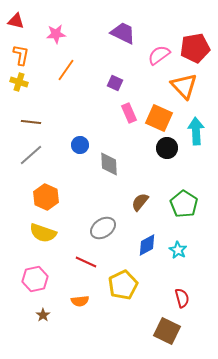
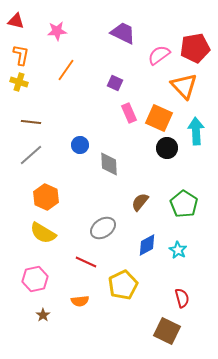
pink star: moved 1 px right, 3 px up
yellow semicircle: rotated 12 degrees clockwise
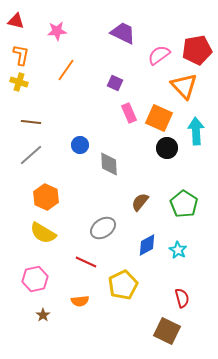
red pentagon: moved 2 px right, 2 px down
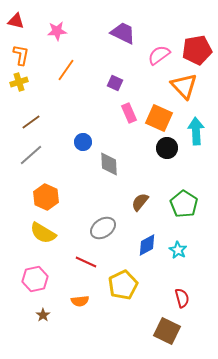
yellow cross: rotated 36 degrees counterclockwise
brown line: rotated 42 degrees counterclockwise
blue circle: moved 3 px right, 3 px up
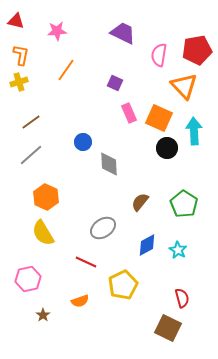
pink semicircle: rotated 45 degrees counterclockwise
cyan arrow: moved 2 px left
yellow semicircle: rotated 28 degrees clockwise
pink hexagon: moved 7 px left
orange semicircle: rotated 12 degrees counterclockwise
brown square: moved 1 px right, 3 px up
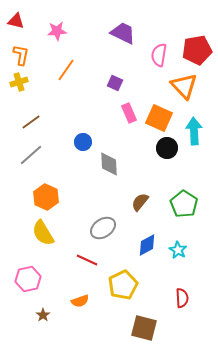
red line: moved 1 px right, 2 px up
red semicircle: rotated 12 degrees clockwise
brown square: moved 24 px left; rotated 12 degrees counterclockwise
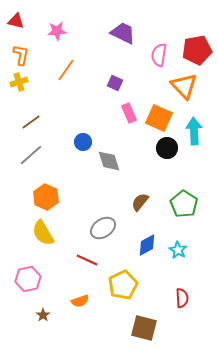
gray diamond: moved 3 px up; rotated 15 degrees counterclockwise
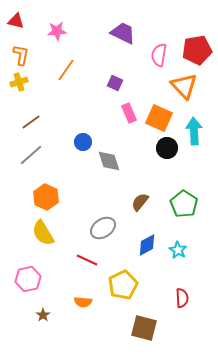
orange semicircle: moved 3 px right, 1 px down; rotated 24 degrees clockwise
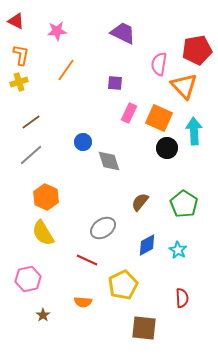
red triangle: rotated 12 degrees clockwise
pink semicircle: moved 9 px down
purple square: rotated 21 degrees counterclockwise
pink rectangle: rotated 48 degrees clockwise
brown square: rotated 8 degrees counterclockwise
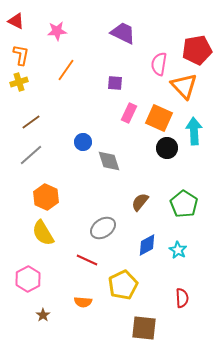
pink hexagon: rotated 15 degrees counterclockwise
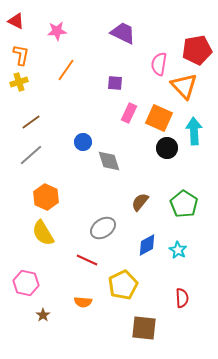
pink hexagon: moved 2 px left, 4 px down; rotated 20 degrees counterclockwise
